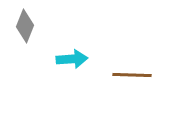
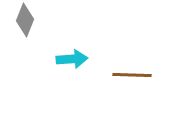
gray diamond: moved 6 px up
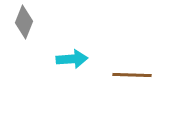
gray diamond: moved 1 px left, 2 px down
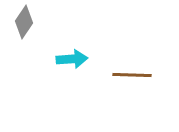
gray diamond: rotated 12 degrees clockwise
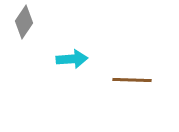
brown line: moved 5 px down
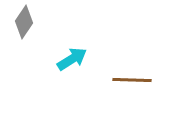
cyan arrow: rotated 28 degrees counterclockwise
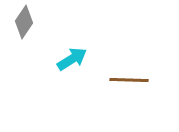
brown line: moved 3 px left
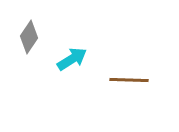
gray diamond: moved 5 px right, 15 px down
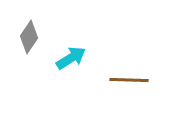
cyan arrow: moved 1 px left, 1 px up
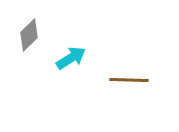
gray diamond: moved 2 px up; rotated 12 degrees clockwise
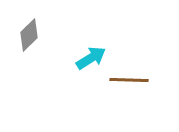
cyan arrow: moved 20 px right
